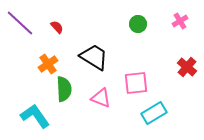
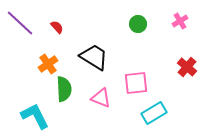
cyan L-shape: rotated 8 degrees clockwise
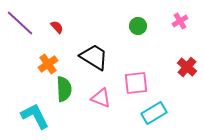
green circle: moved 2 px down
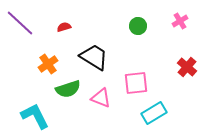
red semicircle: moved 7 px right; rotated 64 degrees counterclockwise
green semicircle: moved 4 px right; rotated 75 degrees clockwise
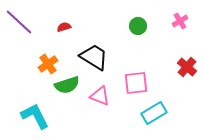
purple line: moved 1 px left, 1 px up
green semicircle: moved 1 px left, 4 px up
pink triangle: moved 1 px left, 2 px up
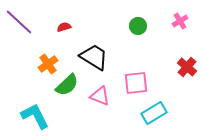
green semicircle: rotated 25 degrees counterclockwise
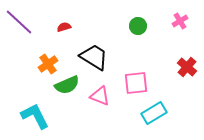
green semicircle: rotated 20 degrees clockwise
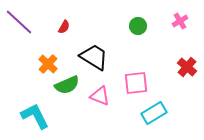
red semicircle: rotated 136 degrees clockwise
orange cross: rotated 12 degrees counterclockwise
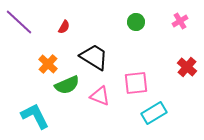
green circle: moved 2 px left, 4 px up
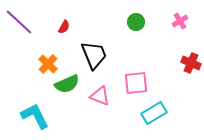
black trapezoid: moved 2 px up; rotated 36 degrees clockwise
red cross: moved 4 px right, 4 px up; rotated 18 degrees counterclockwise
green semicircle: moved 1 px up
